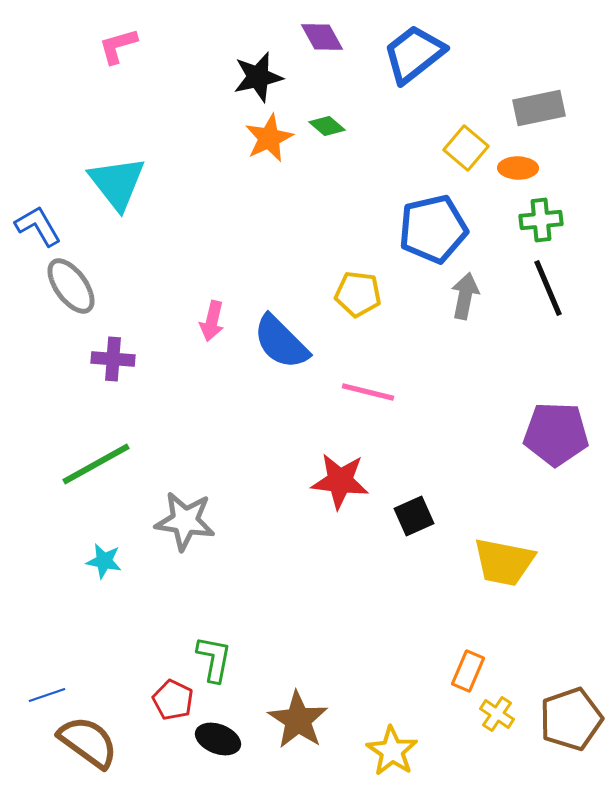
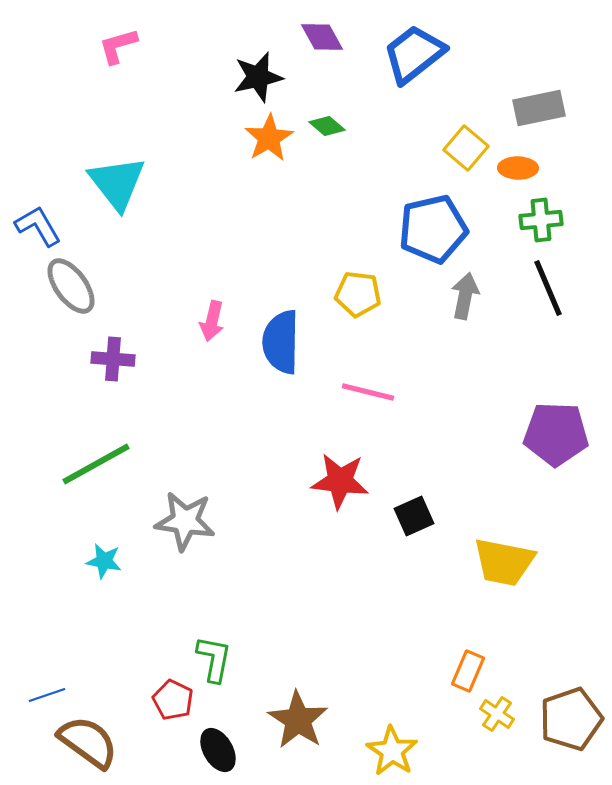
orange star: rotated 6 degrees counterclockwise
blue semicircle: rotated 46 degrees clockwise
black ellipse: moved 11 px down; rotated 39 degrees clockwise
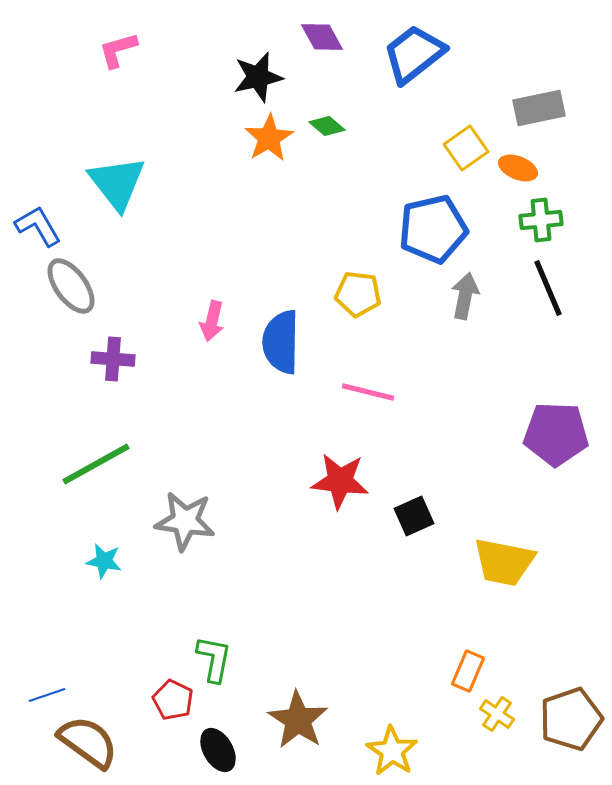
pink L-shape: moved 4 px down
yellow square: rotated 15 degrees clockwise
orange ellipse: rotated 21 degrees clockwise
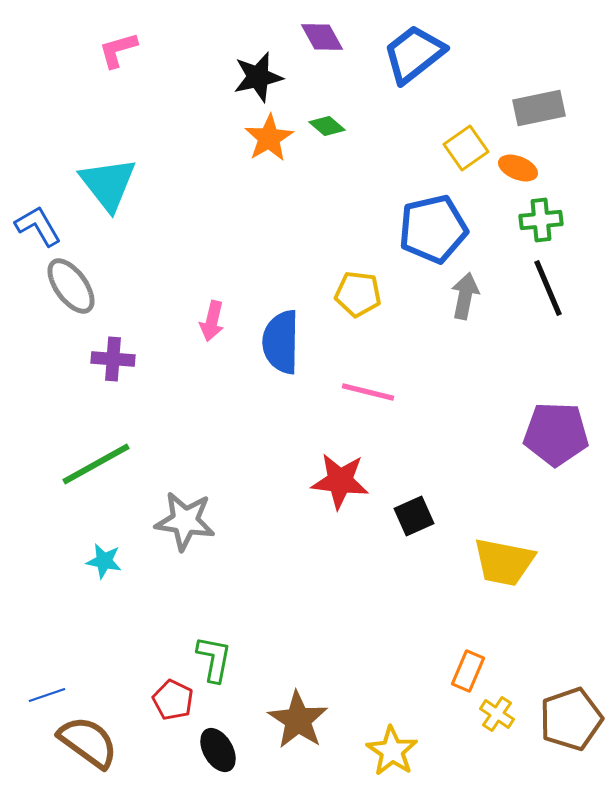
cyan triangle: moved 9 px left, 1 px down
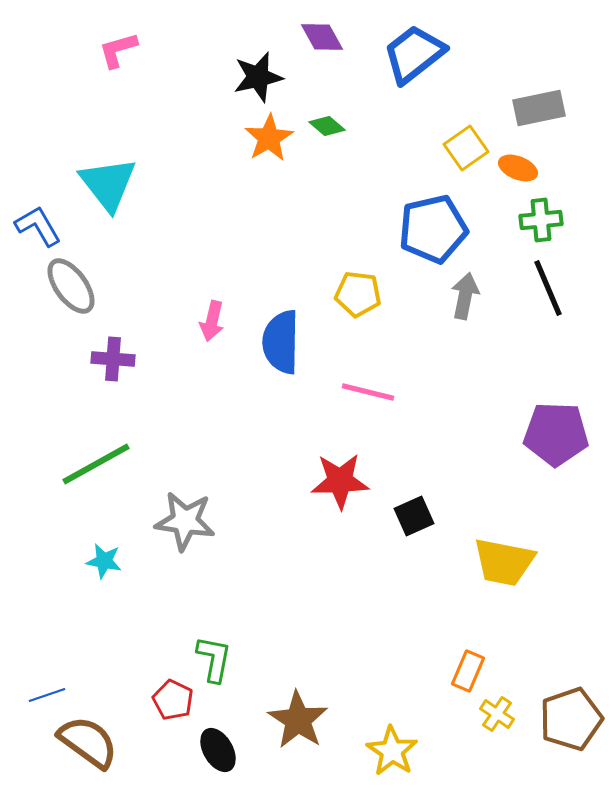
red star: rotated 8 degrees counterclockwise
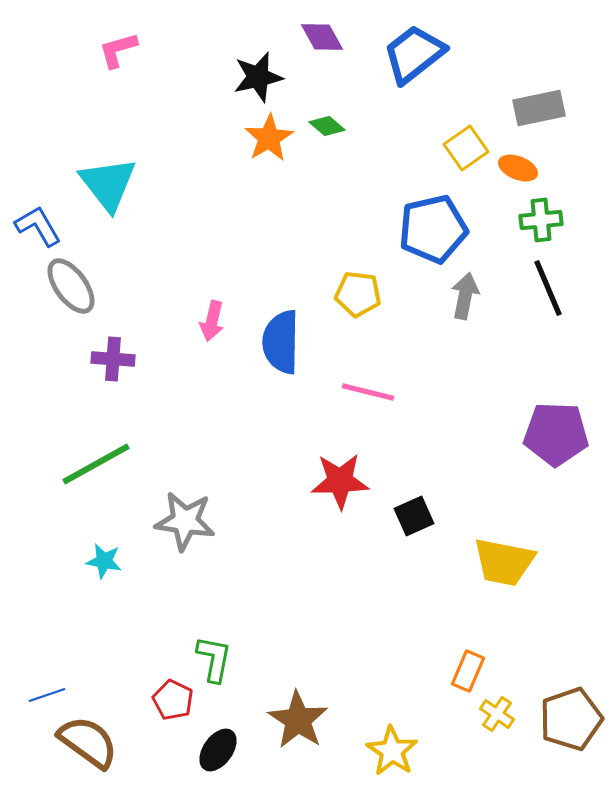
black ellipse: rotated 66 degrees clockwise
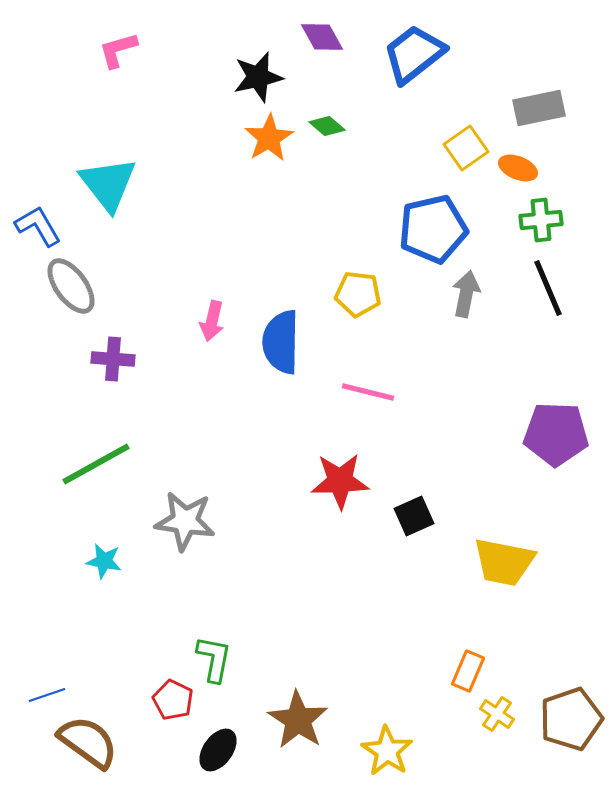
gray arrow: moved 1 px right, 2 px up
yellow star: moved 5 px left
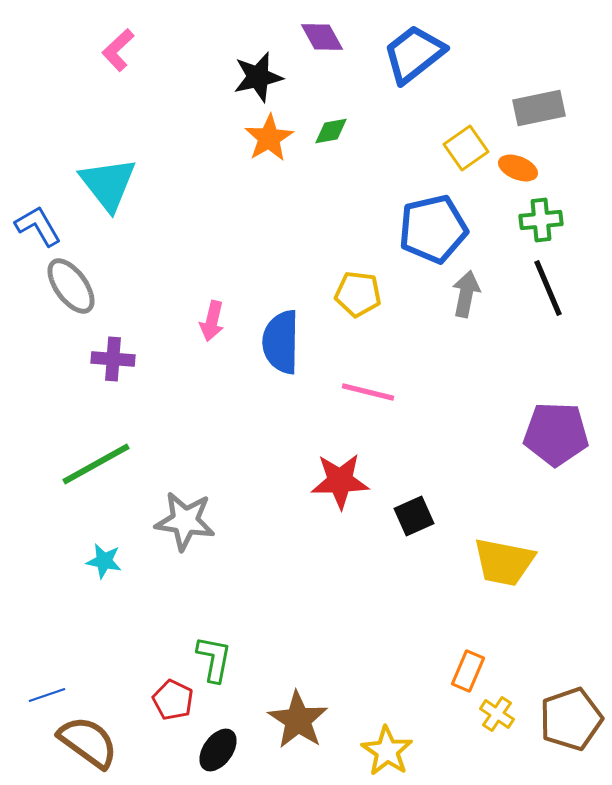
pink L-shape: rotated 27 degrees counterclockwise
green diamond: moved 4 px right, 5 px down; rotated 51 degrees counterclockwise
